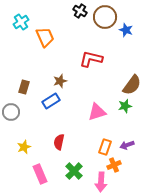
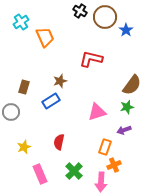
blue star: rotated 16 degrees clockwise
green star: moved 2 px right, 1 px down
purple arrow: moved 3 px left, 15 px up
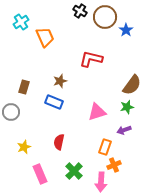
blue rectangle: moved 3 px right, 1 px down; rotated 54 degrees clockwise
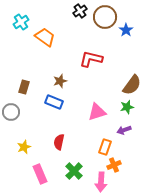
black cross: rotated 24 degrees clockwise
orange trapezoid: rotated 30 degrees counterclockwise
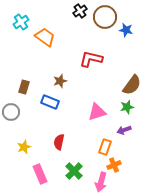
blue star: rotated 24 degrees counterclockwise
blue rectangle: moved 4 px left
pink arrow: rotated 12 degrees clockwise
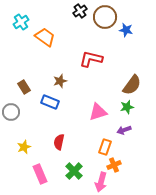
brown rectangle: rotated 48 degrees counterclockwise
pink triangle: moved 1 px right
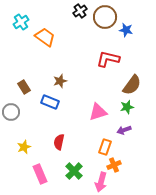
red L-shape: moved 17 px right
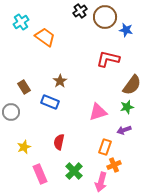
brown star: rotated 16 degrees counterclockwise
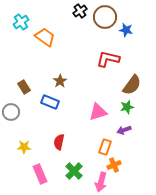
yellow star: rotated 24 degrees clockwise
